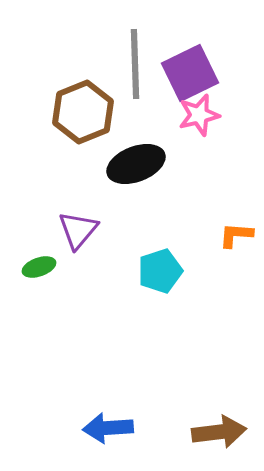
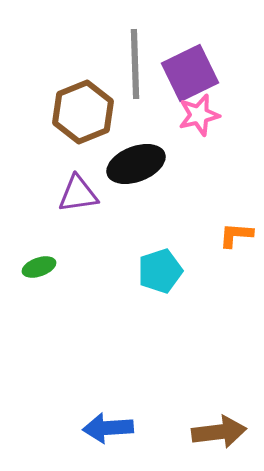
purple triangle: moved 36 px up; rotated 42 degrees clockwise
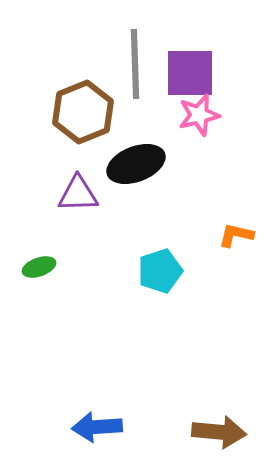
purple square: rotated 26 degrees clockwise
purple triangle: rotated 6 degrees clockwise
orange L-shape: rotated 9 degrees clockwise
blue arrow: moved 11 px left, 1 px up
brown arrow: rotated 12 degrees clockwise
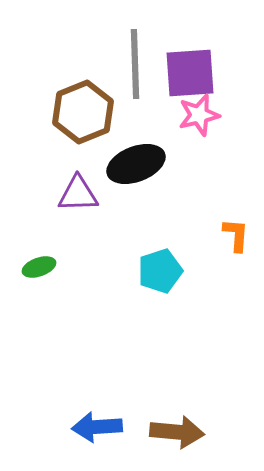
purple square: rotated 4 degrees counterclockwise
orange L-shape: rotated 81 degrees clockwise
brown arrow: moved 42 px left
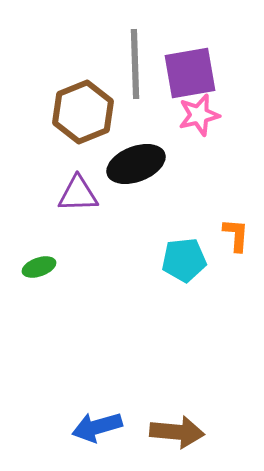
purple square: rotated 6 degrees counterclockwise
cyan pentagon: moved 24 px right, 11 px up; rotated 12 degrees clockwise
blue arrow: rotated 12 degrees counterclockwise
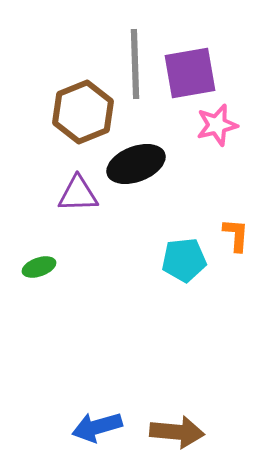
pink star: moved 18 px right, 10 px down
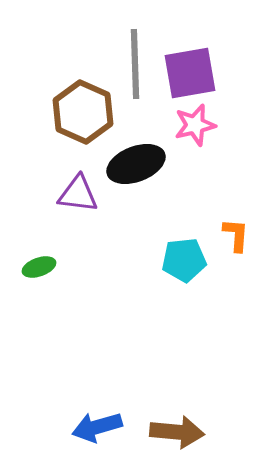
brown hexagon: rotated 14 degrees counterclockwise
pink star: moved 22 px left
purple triangle: rotated 9 degrees clockwise
